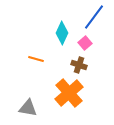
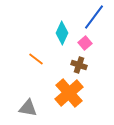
orange line: rotated 21 degrees clockwise
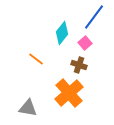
cyan diamond: rotated 15 degrees clockwise
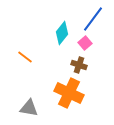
blue line: moved 1 px left, 2 px down
orange line: moved 11 px left, 2 px up
orange cross: rotated 24 degrees counterclockwise
gray triangle: moved 1 px right
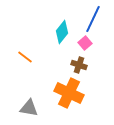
blue line: rotated 12 degrees counterclockwise
cyan diamond: moved 1 px up
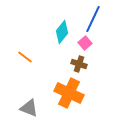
brown cross: moved 1 px up
gray triangle: rotated 12 degrees clockwise
